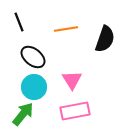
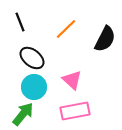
black line: moved 1 px right
orange line: rotated 35 degrees counterclockwise
black semicircle: rotated 8 degrees clockwise
black ellipse: moved 1 px left, 1 px down
pink triangle: rotated 15 degrees counterclockwise
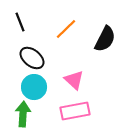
pink triangle: moved 2 px right
green arrow: rotated 35 degrees counterclockwise
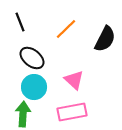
pink rectangle: moved 3 px left, 1 px down
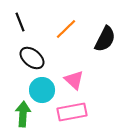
cyan circle: moved 8 px right, 3 px down
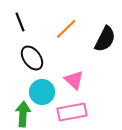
black ellipse: rotated 15 degrees clockwise
cyan circle: moved 2 px down
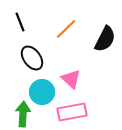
pink triangle: moved 3 px left, 1 px up
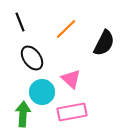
black semicircle: moved 1 px left, 4 px down
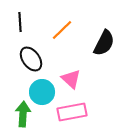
black line: rotated 18 degrees clockwise
orange line: moved 4 px left, 1 px down
black ellipse: moved 1 px left, 1 px down
